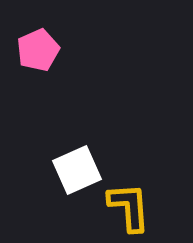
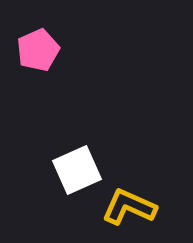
yellow L-shape: rotated 62 degrees counterclockwise
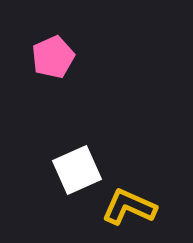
pink pentagon: moved 15 px right, 7 px down
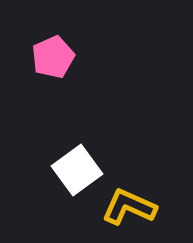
white square: rotated 12 degrees counterclockwise
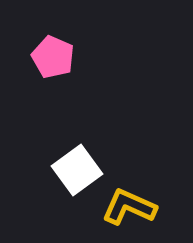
pink pentagon: rotated 24 degrees counterclockwise
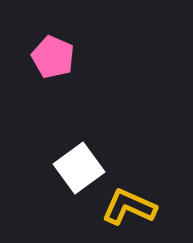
white square: moved 2 px right, 2 px up
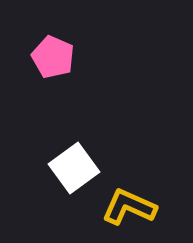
white square: moved 5 px left
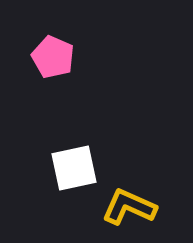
white square: rotated 24 degrees clockwise
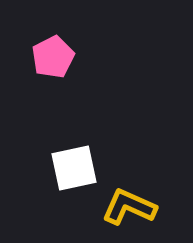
pink pentagon: rotated 21 degrees clockwise
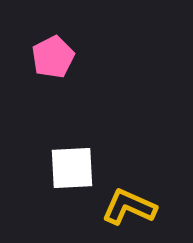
white square: moved 2 px left; rotated 9 degrees clockwise
